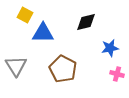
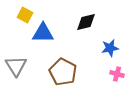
brown pentagon: moved 3 px down
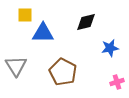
yellow square: rotated 28 degrees counterclockwise
pink cross: moved 8 px down; rotated 32 degrees counterclockwise
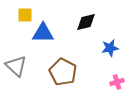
gray triangle: rotated 15 degrees counterclockwise
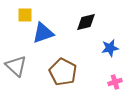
blue triangle: rotated 20 degrees counterclockwise
pink cross: moved 2 px left
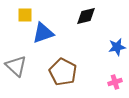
black diamond: moved 6 px up
blue star: moved 7 px right, 1 px up
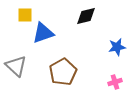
brown pentagon: rotated 16 degrees clockwise
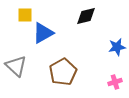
blue triangle: rotated 10 degrees counterclockwise
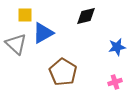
gray triangle: moved 22 px up
brown pentagon: rotated 12 degrees counterclockwise
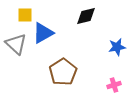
brown pentagon: rotated 8 degrees clockwise
pink cross: moved 1 px left, 3 px down
